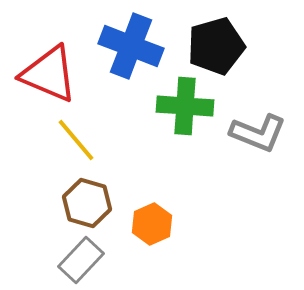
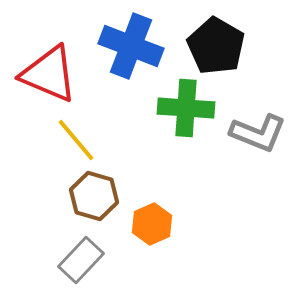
black pentagon: rotated 26 degrees counterclockwise
green cross: moved 1 px right, 2 px down
brown hexagon: moved 7 px right, 7 px up
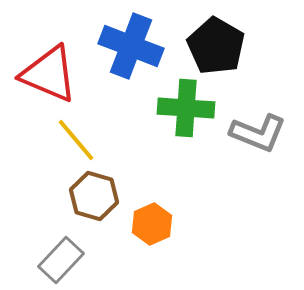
gray rectangle: moved 20 px left
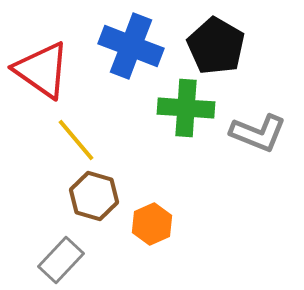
red triangle: moved 7 px left, 4 px up; rotated 12 degrees clockwise
